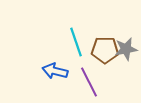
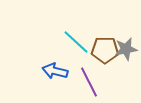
cyan line: rotated 28 degrees counterclockwise
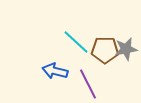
purple line: moved 1 px left, 2 px down
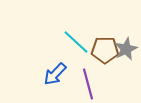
gray star: rotated 15 degrees counterclockwise
blue arrow: moved 3 px down; rotated 60 degrees counterclockwise
purple line: rotated 12 degrees clockwise
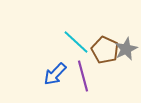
brown pentagon: rotated 24 degrees clockwise
purple line: moved 5 px left, 8 px up
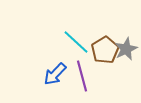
brown pentagon: rotated 16 degrees clockwise
purple line: moved 1 px left
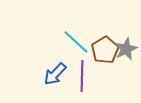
purple line: rotated 16 degrees clockwise
